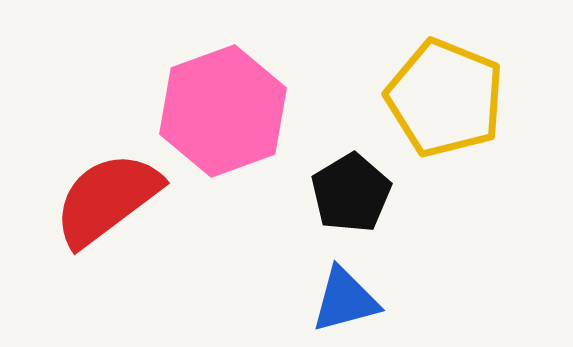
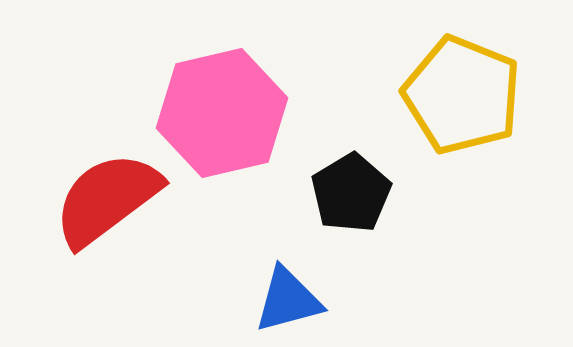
yellow pentagon: moved 17 px right, 3 px up
pink hexagon: moved 1 px left, 2 px down; rotated 7 degrees clockwise
blue triangle: moved 57 px left
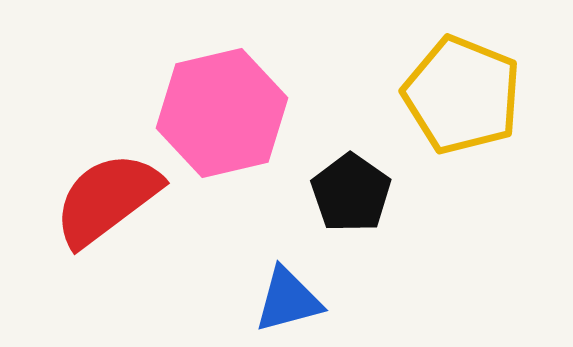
black pentagon: rotated 6 degrees counterclockwise
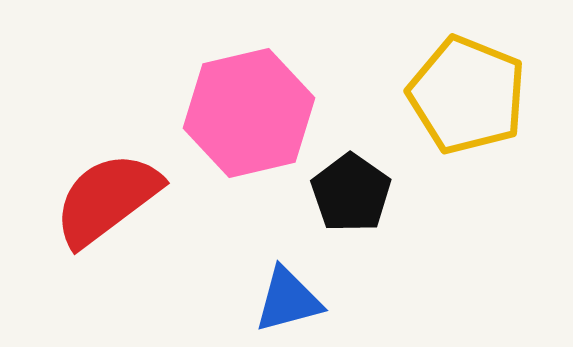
yellow pentagon: moved 5 px right
pink hexagon: moved 27 px right
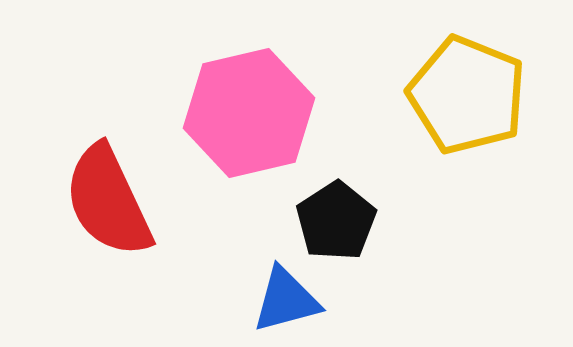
black pentagon: moved 15 px left, 28 px down; rotated 4 degrees clockwise
red semicircle: moved 1 px right, 2 px down; rotated 78 degrees counterclockwise
blue triangle: moved 2 px left
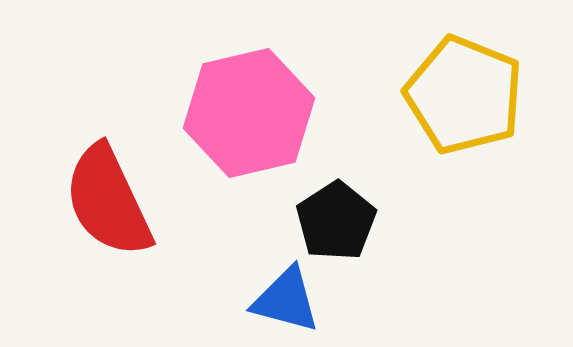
yellow pentagon: moved 3 px left
blue triangle: rotated 30 degrees clockwise
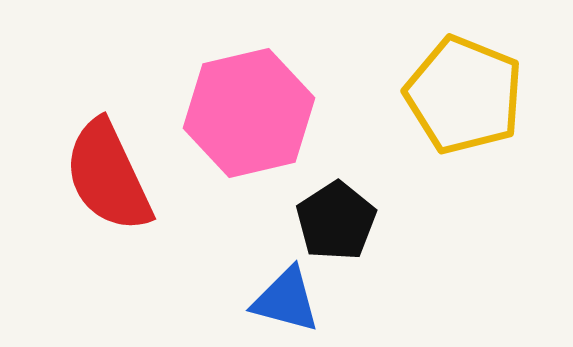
red semicircle: moved 25 px up
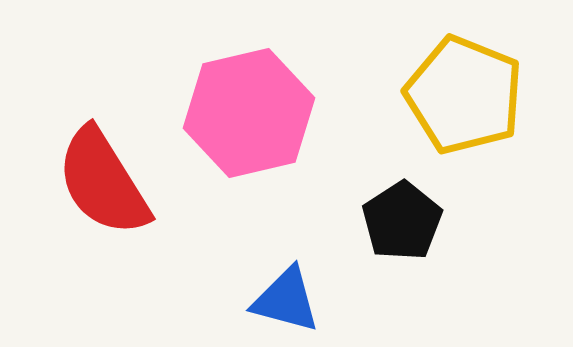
red semicircle: moved 5 px left, 6 px down; rotated 7 degrees counterclockwise
black pentagon: moved 66 px right
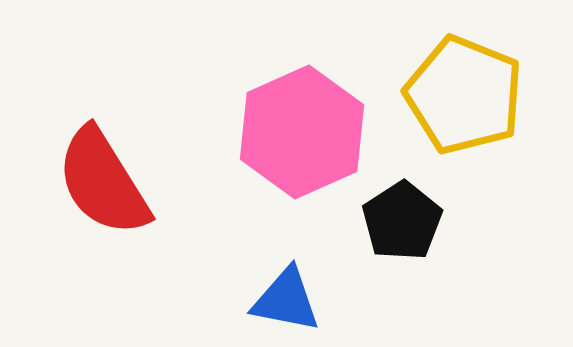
pink hexagon: moved 53 px right, 19 px down; rotated 11 degrees counterclockwise
blue triangle: rotated 4 degrees counterclockwise
